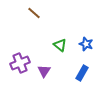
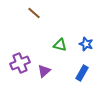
green triangle: rotated 24 degrees counterclockwise
purple triangle: rotated 16 degrees clockwise
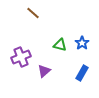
brown line: moved 1 px left
blue star: moved 4 px left, 1 px up; rotated 16 degrees clockwise
purple cross: moved 1 px right, 6 px up
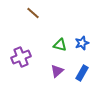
blue star: rotated 16 degrees clockwise
purple triangle: moved 13 px right
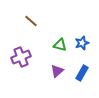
brown line: moved 2 px left, 8 px down
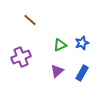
brown line: moved 1 px left, 1 px up
green triangle: rotated 40 degrees counterclockwise
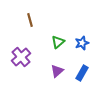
brown line: rotated 32 degrees clockwise
green triangle: moved 2 px left, 3 px up; rotated 16 degrees counterclockwise
purple cross: rotated 18 degrees counterclockwise
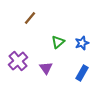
brown line: moved 2 px up; rotated 56 degrees clockwise
purple cross: moved 3 px left, 4 px down
purple triangle: moved 11 px left, 3 px up; rotated 24 degrees counterclockwise
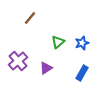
purple triangle: rotated 32 degrees clockwise
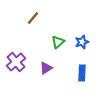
brown line: moved 3 px right
blue star: moved 1 px up
purple cross: moved 2 px left, 1 px down
blue rectangle: rotated 28 degrees counterclockwise
